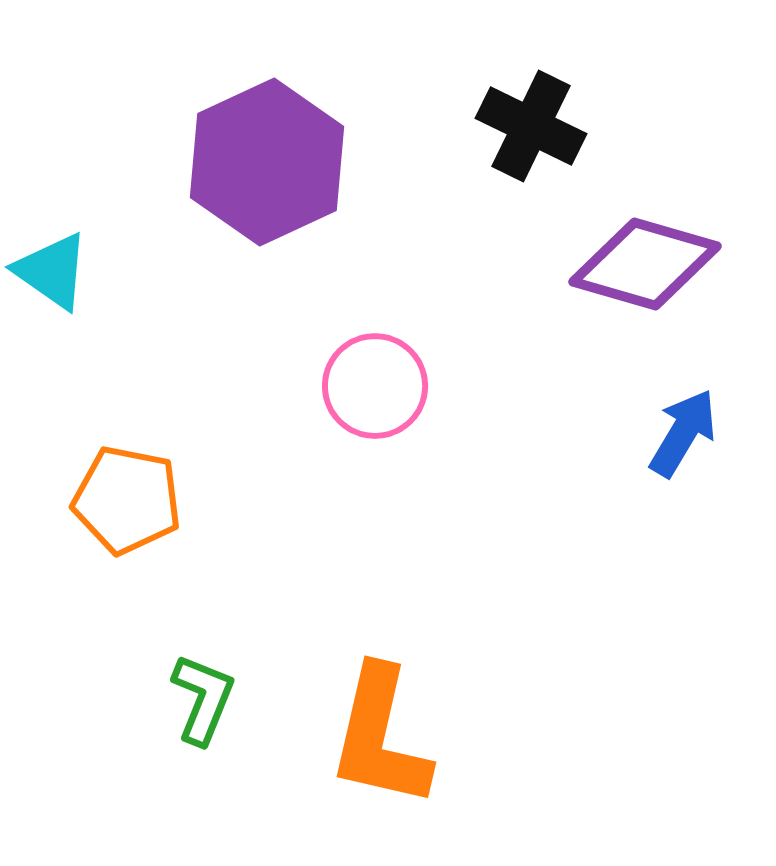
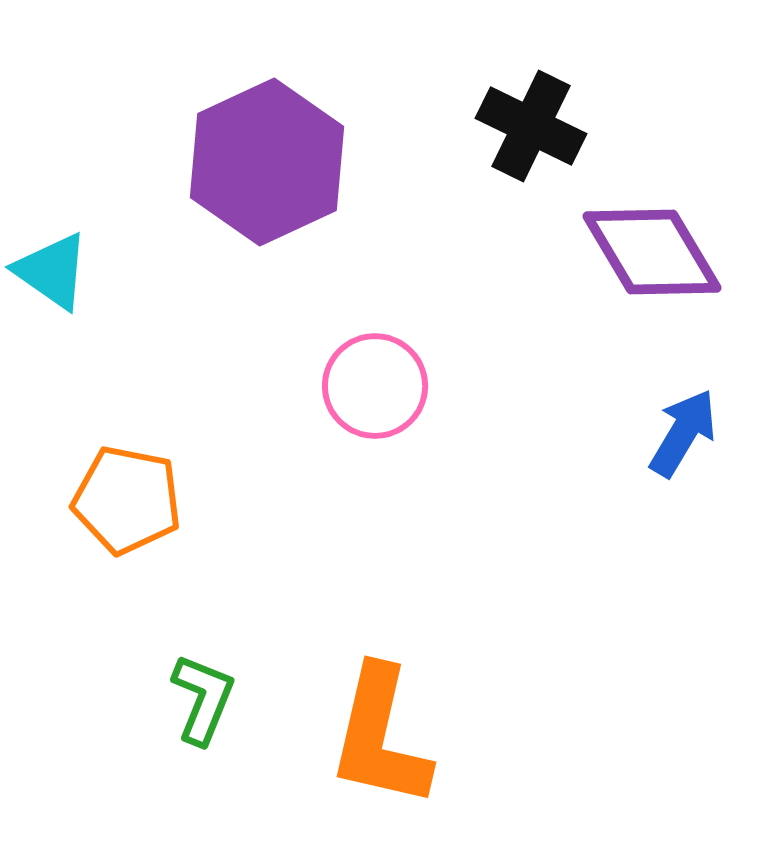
purple diamond: moved 7 px right, 12 px up; rotated 43 degrees clockwise
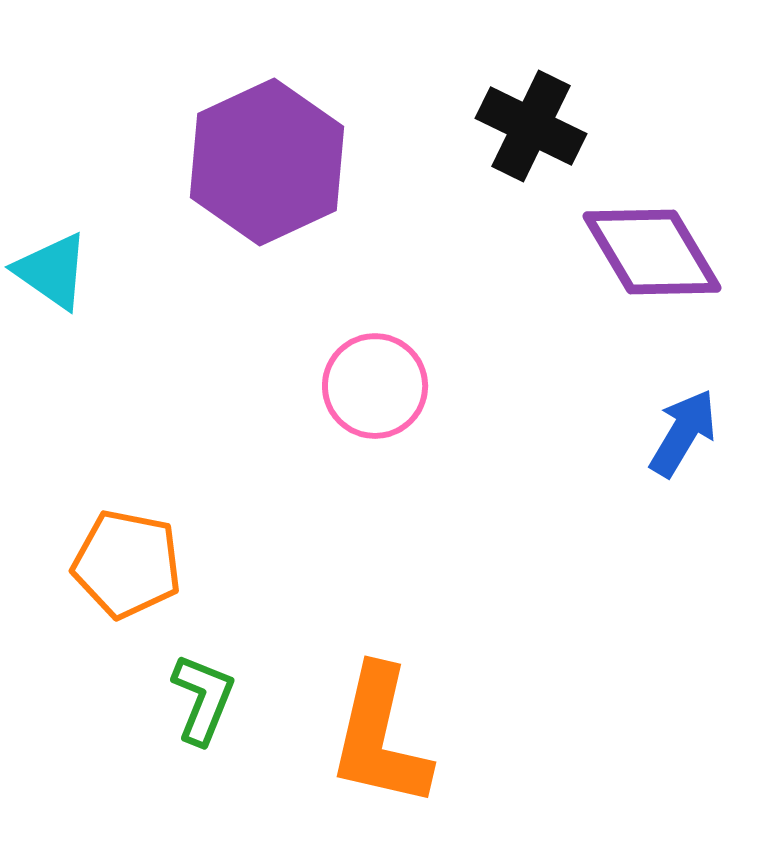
orange pentagon: moved 64 px down
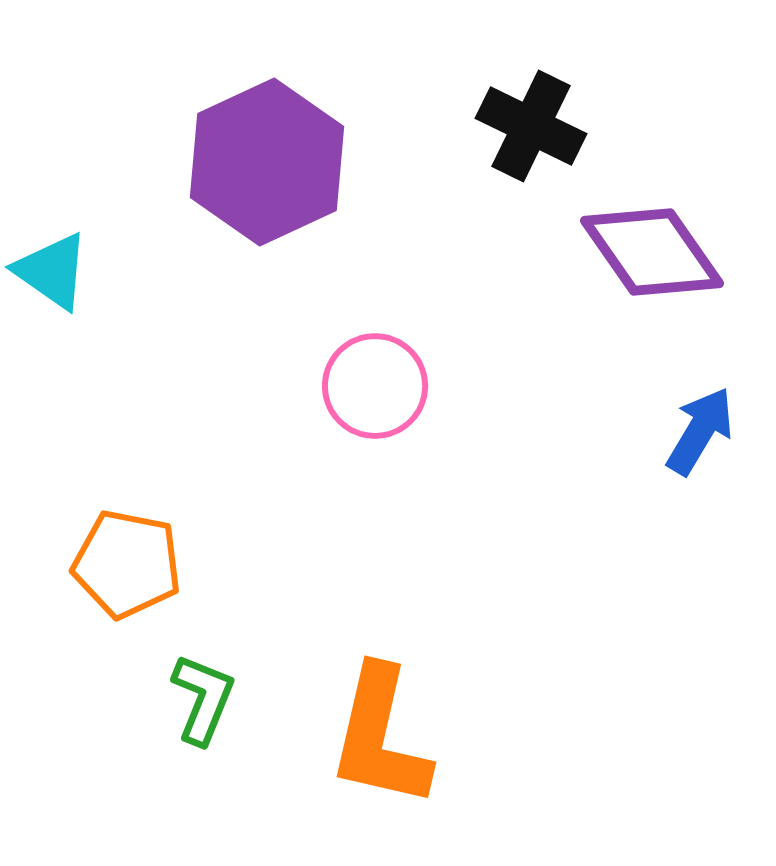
purple diamond: rotated 4 degrees counterclockwise
blue arrow: moved 17 px right, 2 px up
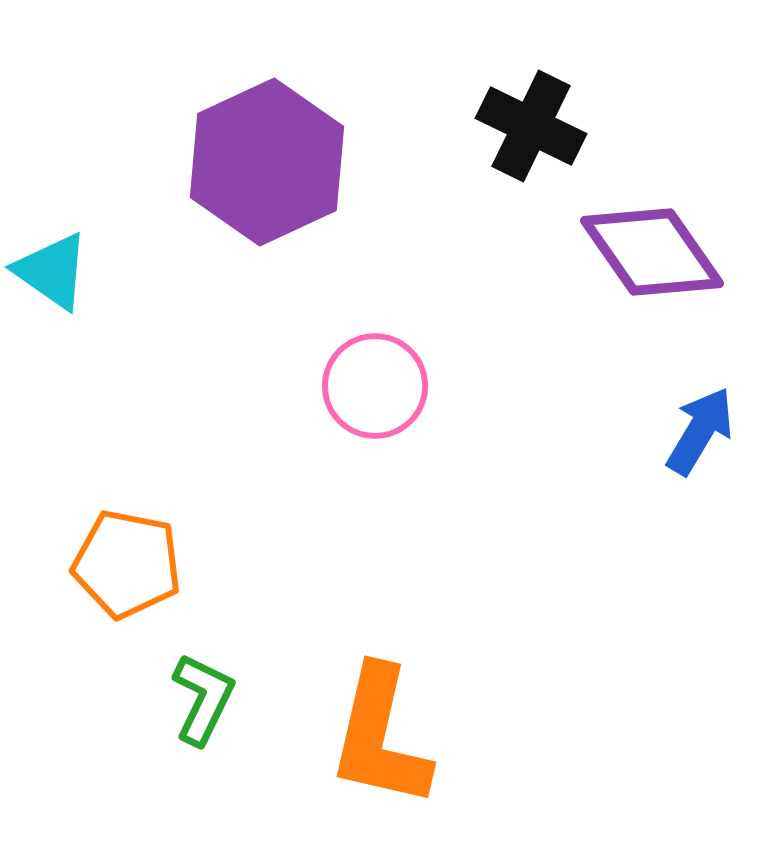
green L-shape: rotated 4 degrees clockwise
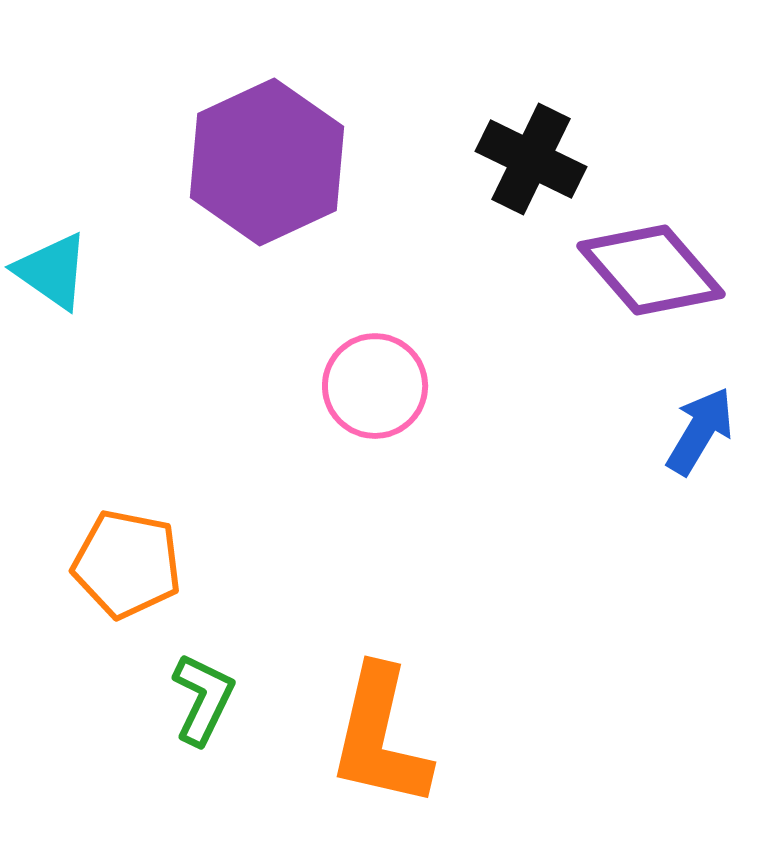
black cross: moved 33 px down
purple diamond: moved 1 px left, 18 px down; rotated 6 degrees counterclockwise
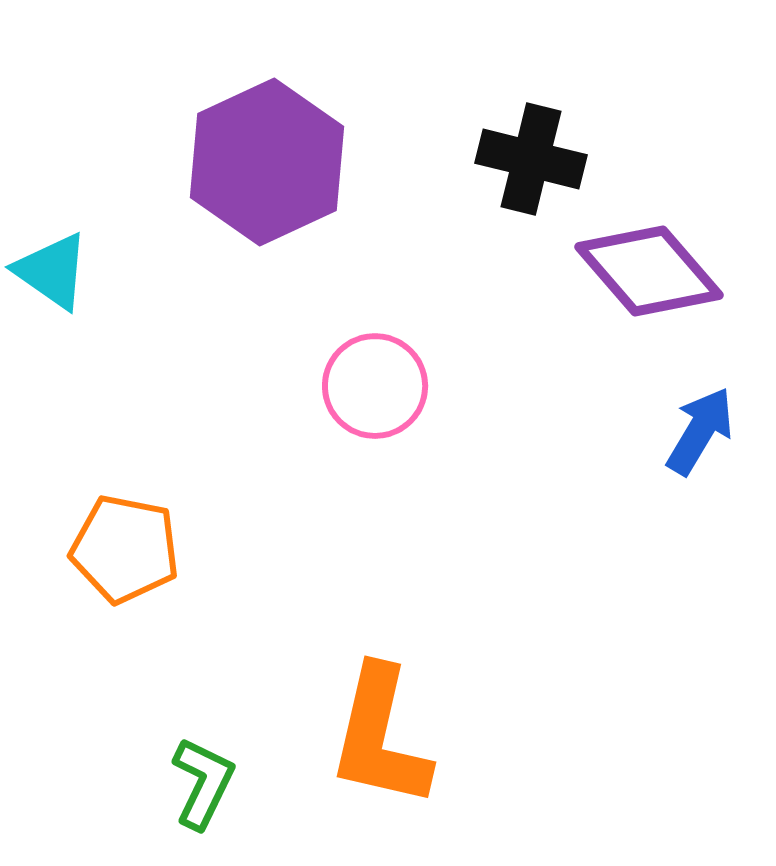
black cross: rotated 12 degrees counterclockwise
purple diamond: moved 2 px left, 1 px down
orange pentagon: moved 2 px left, 15 px up
green L-shape: moved 84 px down
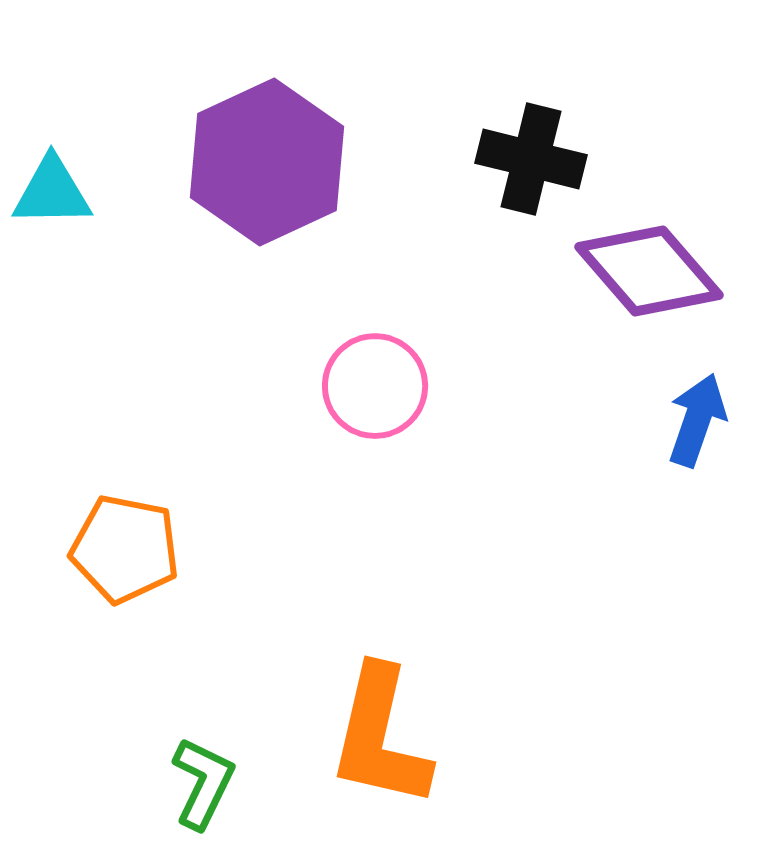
cyan triangle: moved 79 px up; rotated 36 degrees counterclockwise
blue arrow: moved 3 px left, 11 px up; rotated 12 degrees counterclockwise
